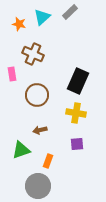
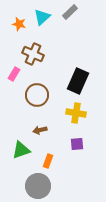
pink rectangle: moved 2 px right; rotated 40 degrees clockwise
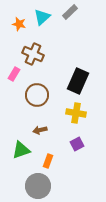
purple square: rotated 24 degrees counterclockwise
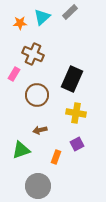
orange star: moved 1 px right, 1 px up; rotated 16 degrees counterclockwise
black rectangle: moved 6 px left, 2 px up
orange rectangle: moved 8 px right, 4 px up
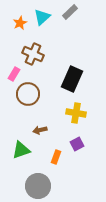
orange star: rotated 24 degrees counterclockwise
brown circle: moved 9 px left, 1 px up
